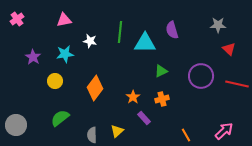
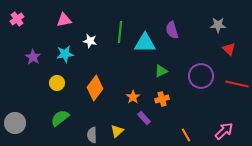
yellow circle: moved 2 px right, 2 px down
gray circle: moved 1 px left, 2 px up
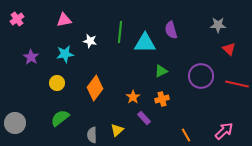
purple semicircle: moved 1 px left
purple star: moved 2 px left
yellow triangle: moved 1 px up
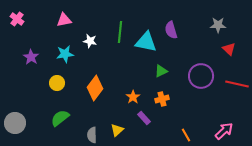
pink cross: rotated 16 degrees counterclockwise
cyan triangle: moved 1 px right, 1 px up; rotated 10 degrees clockwise
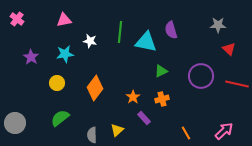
orange line: moved 2 px up
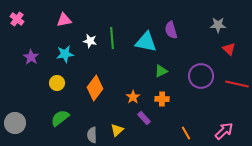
green line: moved 8 px left, 6 px down; rotated 10 degrees counterclockwise
orange cross: rotated 16 degrees clockwise
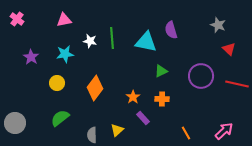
gray star: rotated 21 degrees clockwise
purple rectangle: moved 1 px left
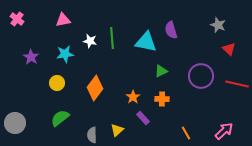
pink triangle: moved 1 px left
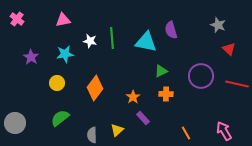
orange cross: moved 4 px right, 5 px up
pink arrow: rotated 78 degrees counterclockwise
